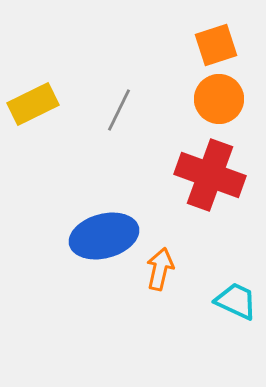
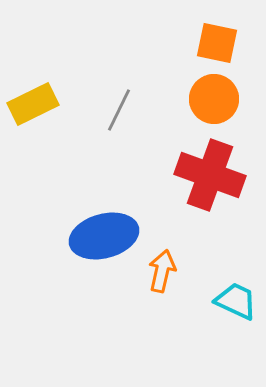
orange square: moved 1 px right, 2 px up; rotated 30 degrees clockwise
orange circle: moved 5 px left
orange arrow: moved 2 px right, 2 px down
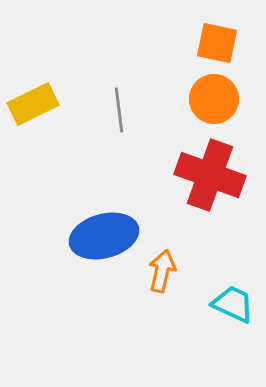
gray line: rotated 33 degrees counterclockwise
cyan trapezoid: moved 3 px left, 3 px down
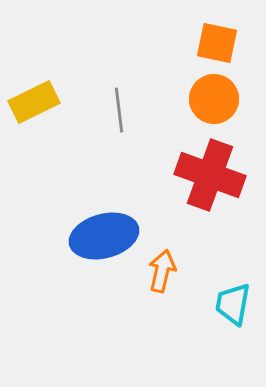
yellow rectangle: moved 1 px right, 2 px up
cyan trapezoid: rotated 105 degrees counterclockwise
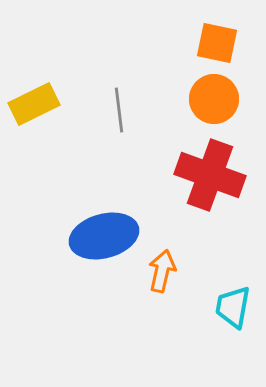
yellow rectangle: moved 2 px down
cyan trapezoid: moved 3 px down
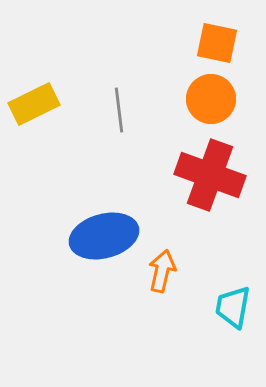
orange circle: moved 3 px left
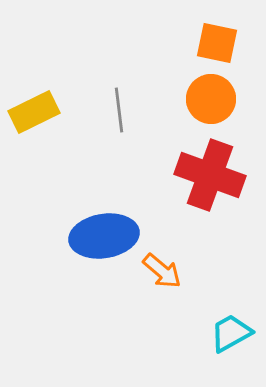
yellow rectangle: moved 8 px down
blue ellipse: rotated 6 degrees clockwise
orange arrow: rotated 117 degrees clockwise
cyan trapezoid: moved 2 px left, 26 px down; rotated 51 degrees clockwise
